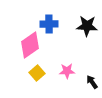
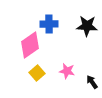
pink star: rotated 14 degrees clockwise
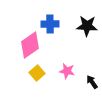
blue cross: moved 1 px right
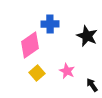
black star: moved 10 px down; rotated 20 degrees clockwise
pink star: rotated 14 degrees clockwise
black arrow: moved 3 px down
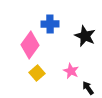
black star: moved 2 px left
pink diamond: rotated 20 degrees counterclockwise
pink star: moved 4 px right
black arrow: moved 4 px left, 3 px down
